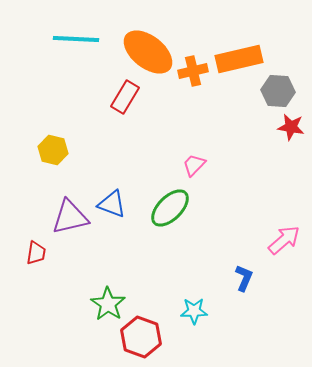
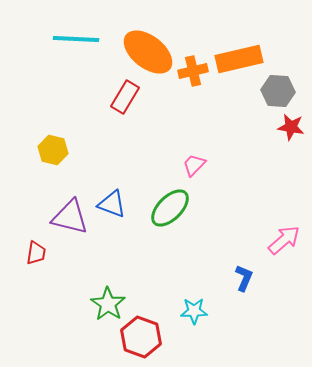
purple triangle: rotated 27 degrees clockwise
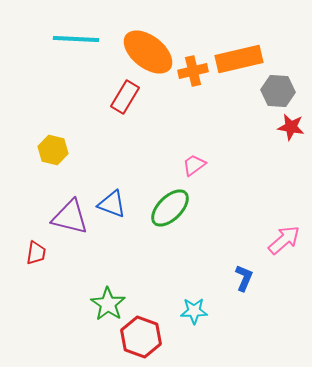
pink trapezoid: rotated 10 degrees clockwise
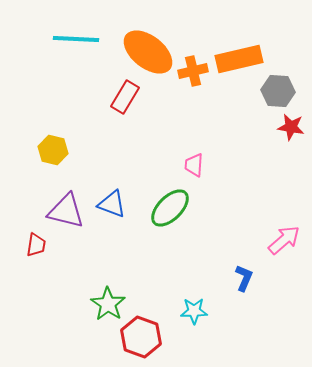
pink trapezoid: rotated 50 degrees counterclockwise
purple triangle: moved 4 px left, 6 px up
red trapezoid: moved 8 px up
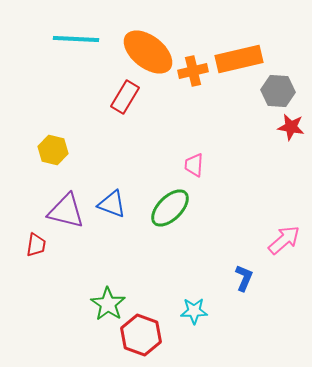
red hexagon: moved 2 px up
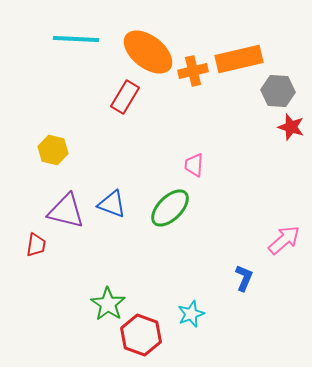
red star: rotated 8 degrees clockwise
cyan star: moved 3 px left, 3 px down; rotated 20 degrees counterclockwise
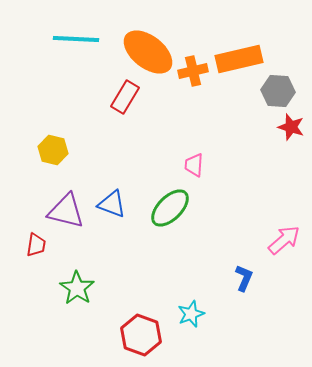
green star: moved 31 px left, 16 px up
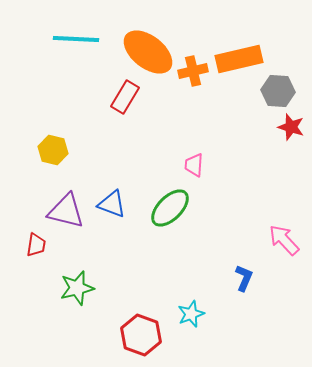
pink arrow: rotated 92 degrees counterclockwise
green star: rotated 24 degrees clockwise
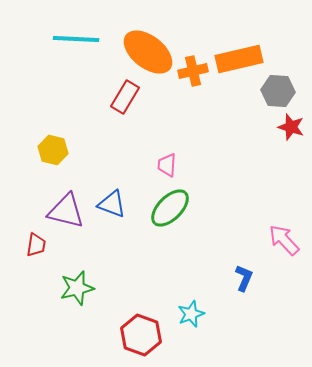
pink trapezoid: moved 27 px left
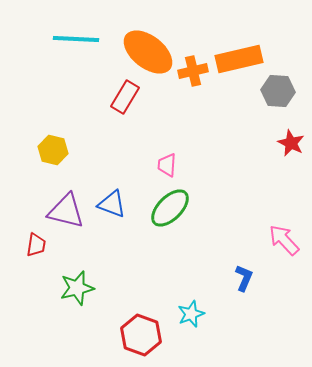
red star: moved 16 px down; rotated 8 degrees clockwise
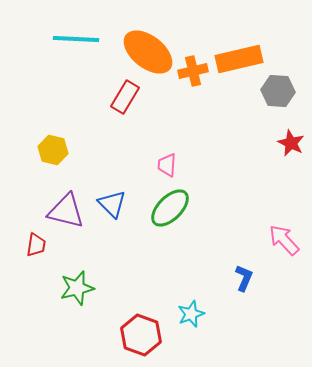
blue triangle: rotated 24 degrees clockwise
